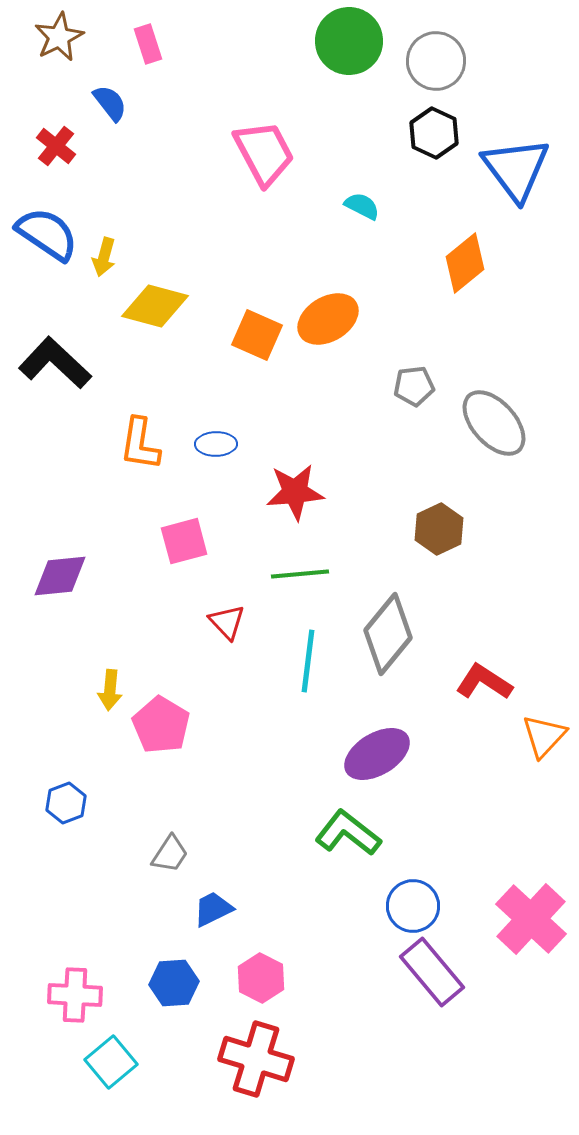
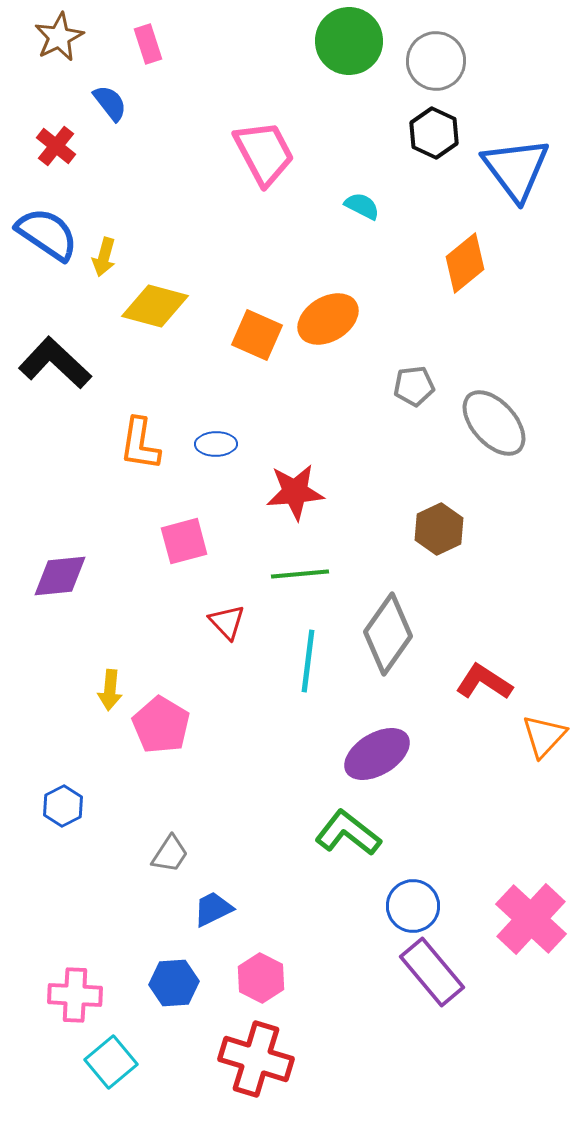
gray diamond at (388, 634): rotated 4 degrees counterclockwise
blue hexagon at (66, 803): moved 3 px left, 3 px down; rotated 6 degrees counterclockwise
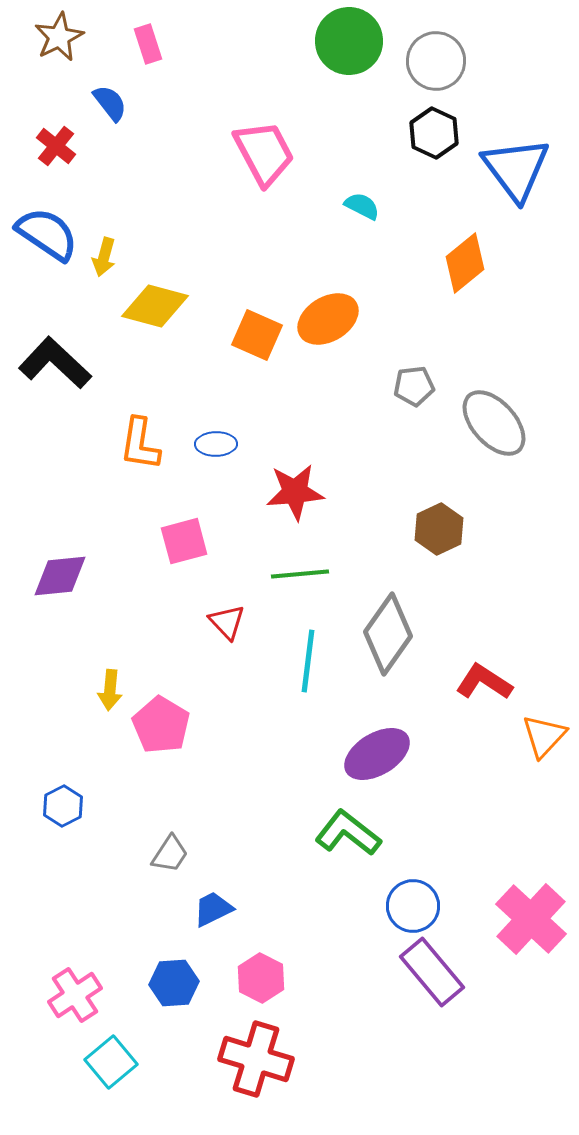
pink cross at (75, 995): rotated 36 degrees counterclockwise
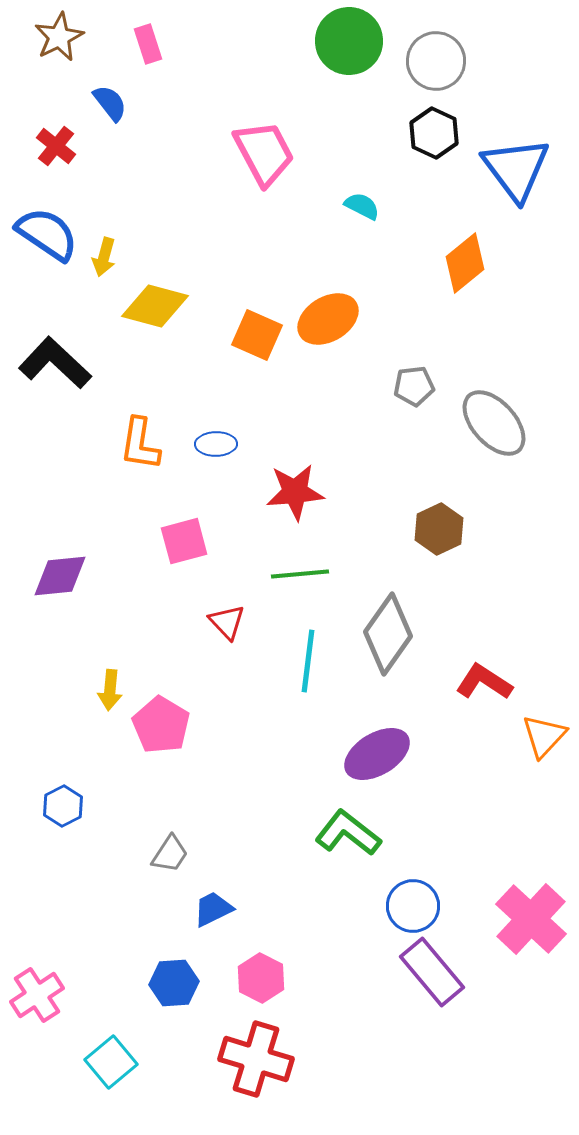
pink cross at (75, 995): moved 38 px left
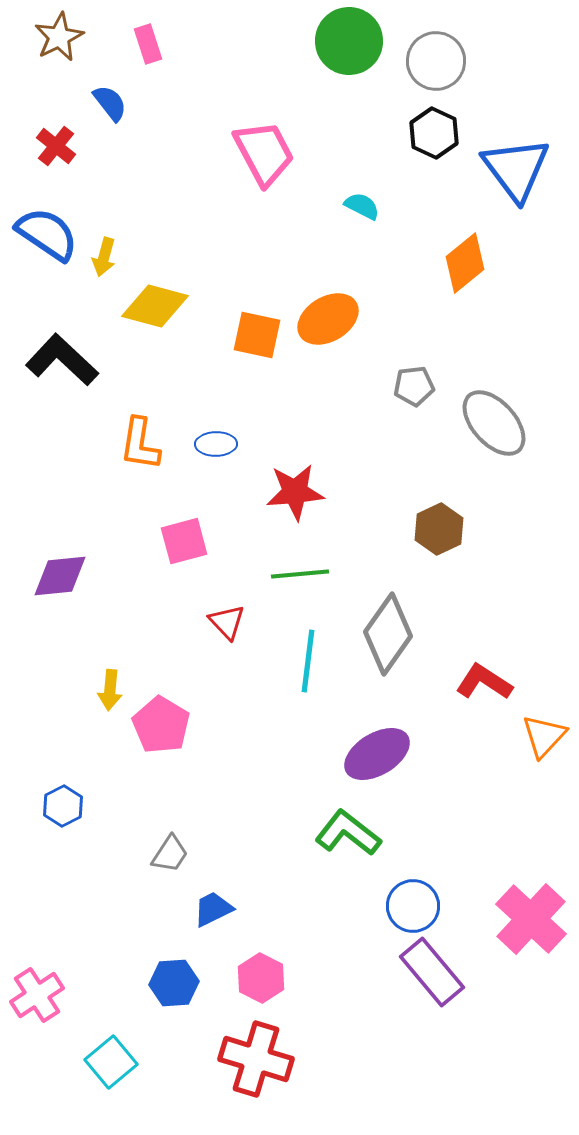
orange square at (257, 335): rotated 12 degrees counterclockwise
black L-shape at (55, 363): moved 7 px right, 3 px up
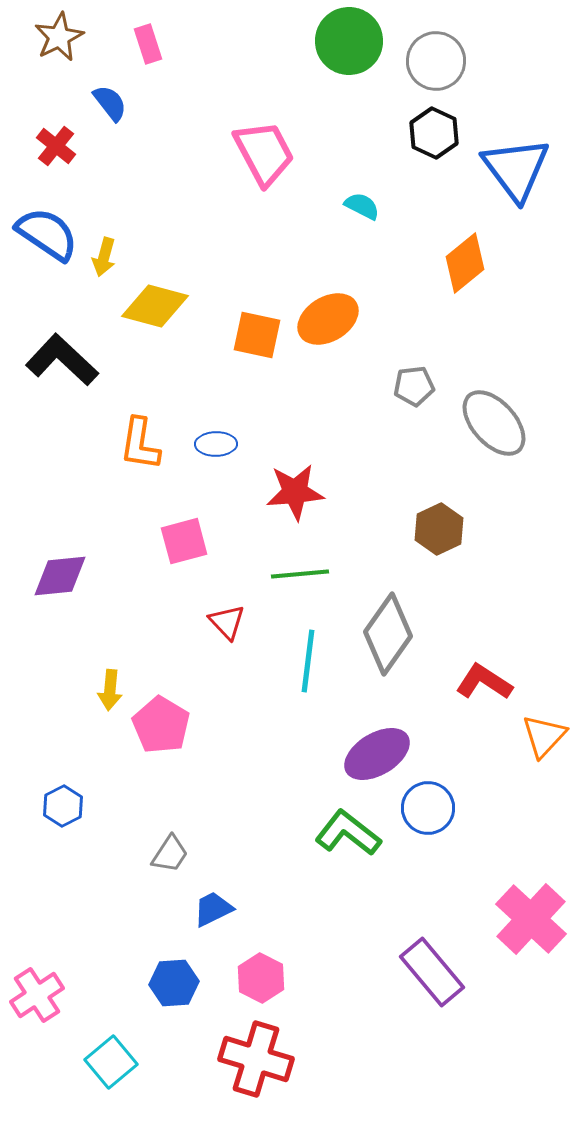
blue circle at (413, 906): moved 15 px right, 98 px up
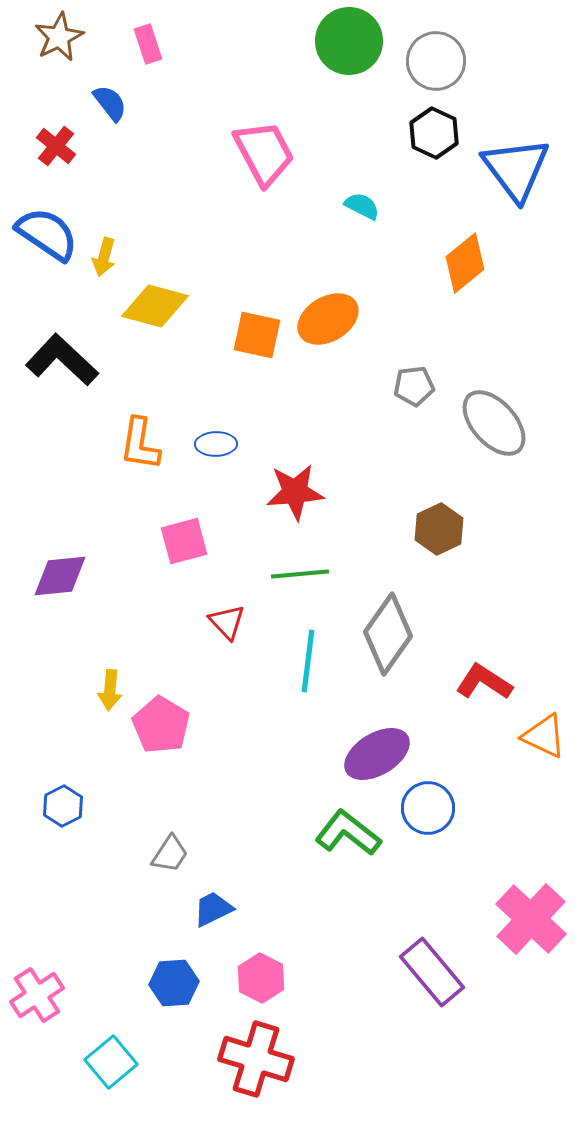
orange triangle at (544, 736): rotated 48 degrees counterclockwise
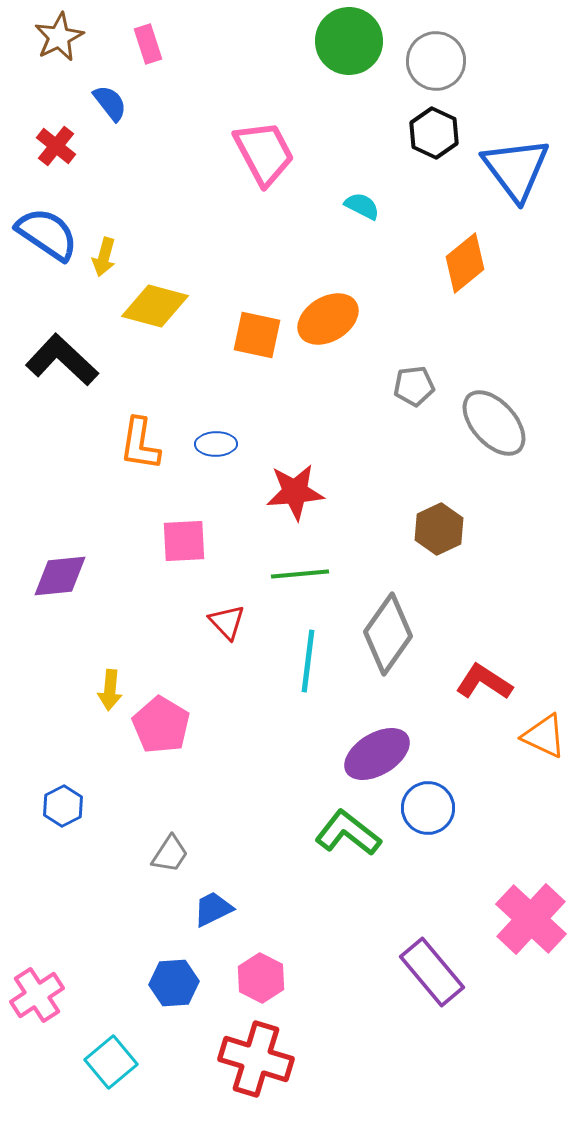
pink square at (184, 541): rotated 12 degrees clockwise
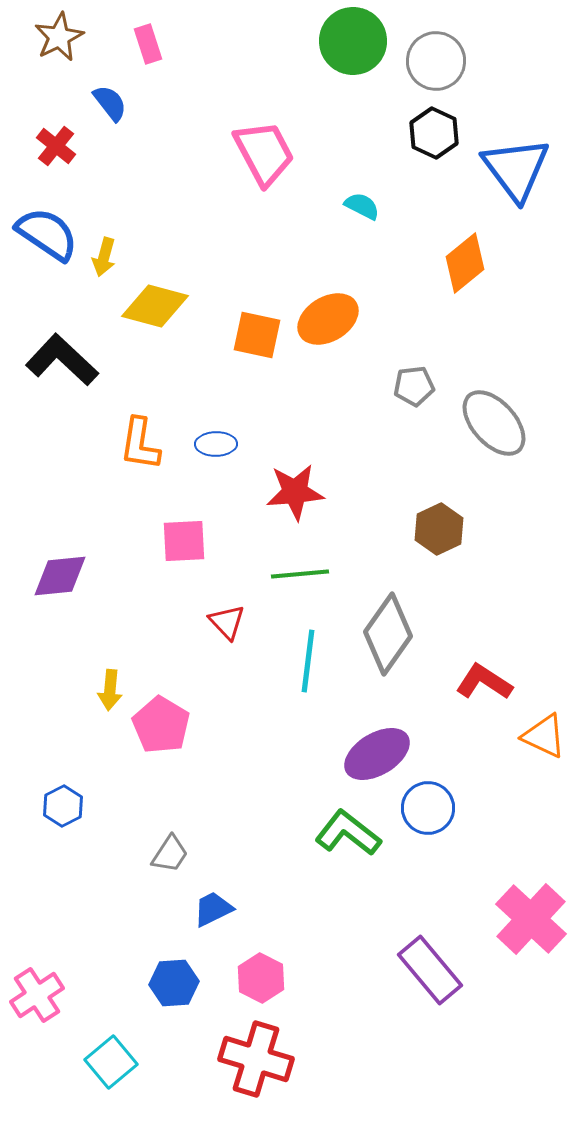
green circle at (349, 41): moved 4 px right
purple rectangle at (432, 972): moved 2 px left, 2 px up
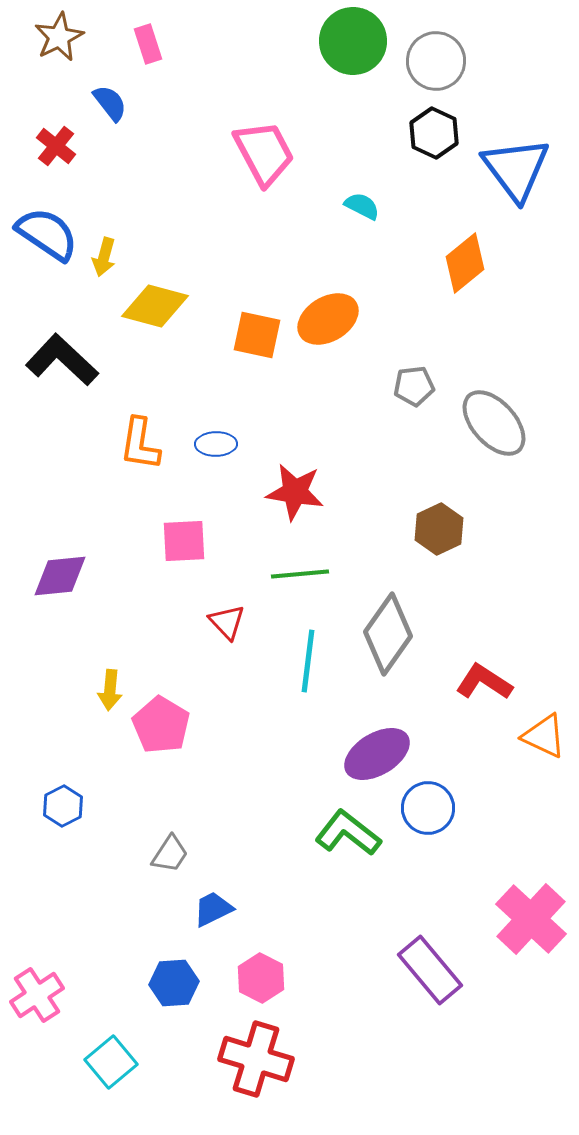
red star at (295, 492): rotated 14 degrees clockwise
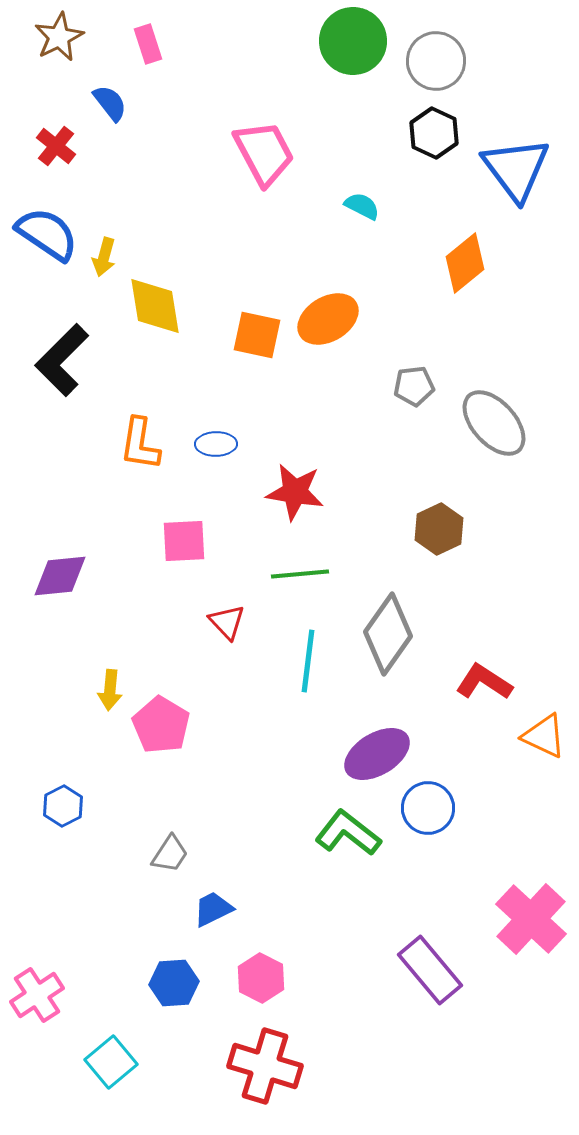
yellow diamond at (155, 306): rotated 66 degrees clockwise
black L-shape at (62, 360): rotated 88 degrees counterclockwise
red cross at (256, 1059): moved 9 px right, 7 px down
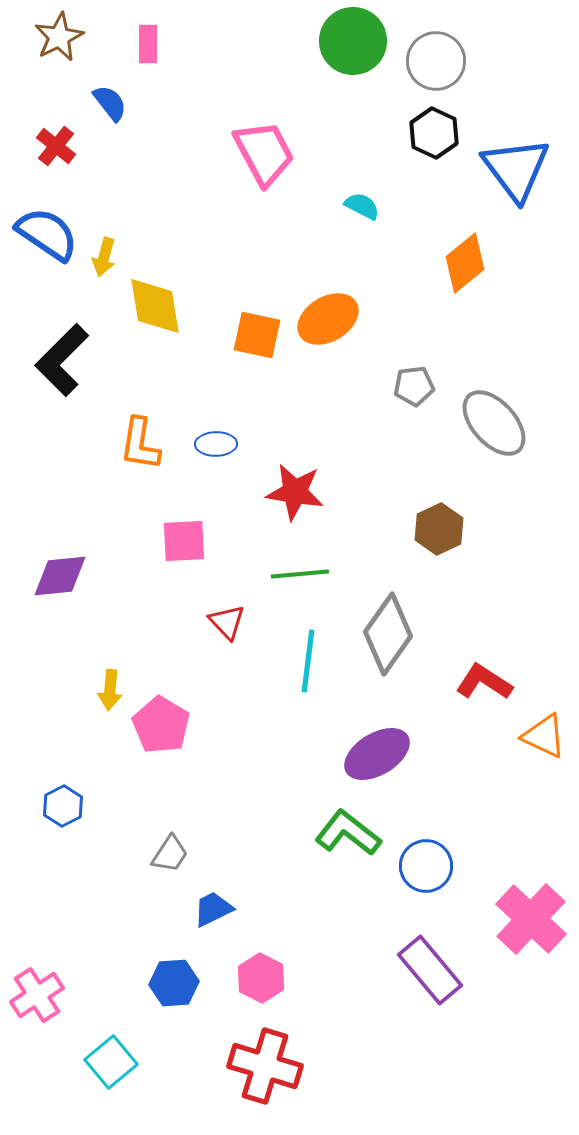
pink rectangle at (148, 44): rotated 18 degrees clockwise
blue circle at (428, 808): moved 2 px left, 58 px down
